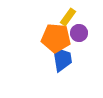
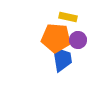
yellow rectangle: rotated 66 degrees clockwise
purple circle: moved 1 px left, 7 px down
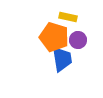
orange pentagon: moved 2 px left, 1 px up; rotated 12 degrees clockwise
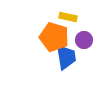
purple circle: moved 6 px right
blue trapezoid: moved 4 px right, 2 px up
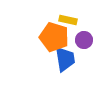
yellow rectangle: moved 3 px down
blue trapezoid: moved 1 px left, 2 px down
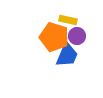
purple circle: moved 7 px left, 4 px up
blue trapezoid: moved 2 px right, 4 px up; rotated 32 degrees clockwise
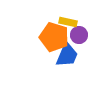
yellow rectangle: moved 2 px down
purple circle: moved 2 px right, 1 px up
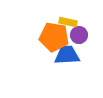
orange pentagon: rotated 8 degrees counterclockwise
blue trapezoid: rotated 116 degrees counterclockwise
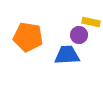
yellow rectangle: moved 23 px right
orange pentagon: moved 26 px left
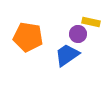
purple circle: moved 1 px left, 1 px up
blue trapezoid: rotated 32 degrees counterclockwise
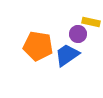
orange pentagon: moved 10 px right, 9 px down
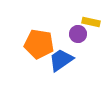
orange pentagon: moved 1 px right, 2 px up
blue trapezoid: moved 6 px left, 5 px down
